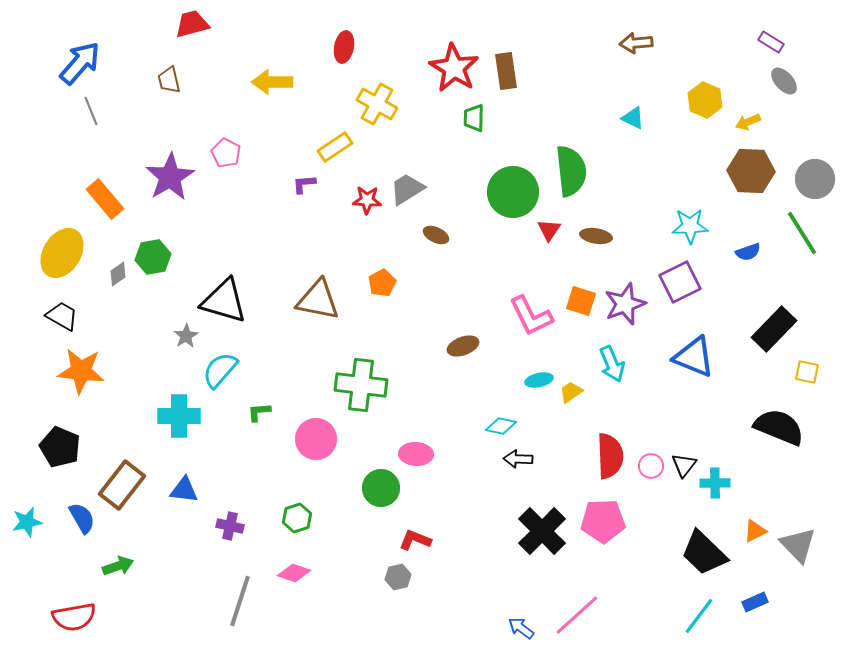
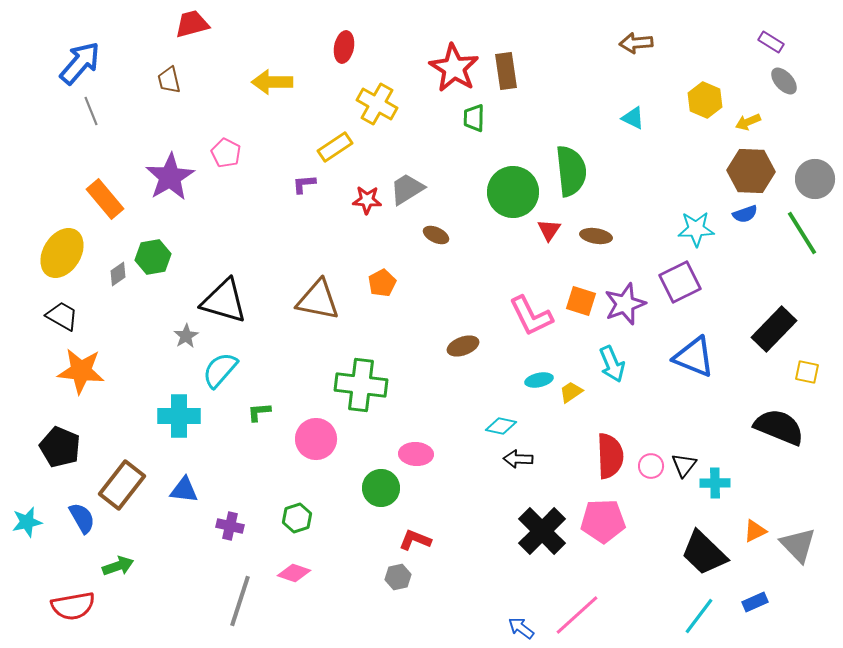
cyan star at (690, 226): moved 6 px right, 3 px down
blue semicircle at (748, 252): moved 3 px left, 38 px up
red semicircle at (74, 617): moved 1 px left, 11 px up
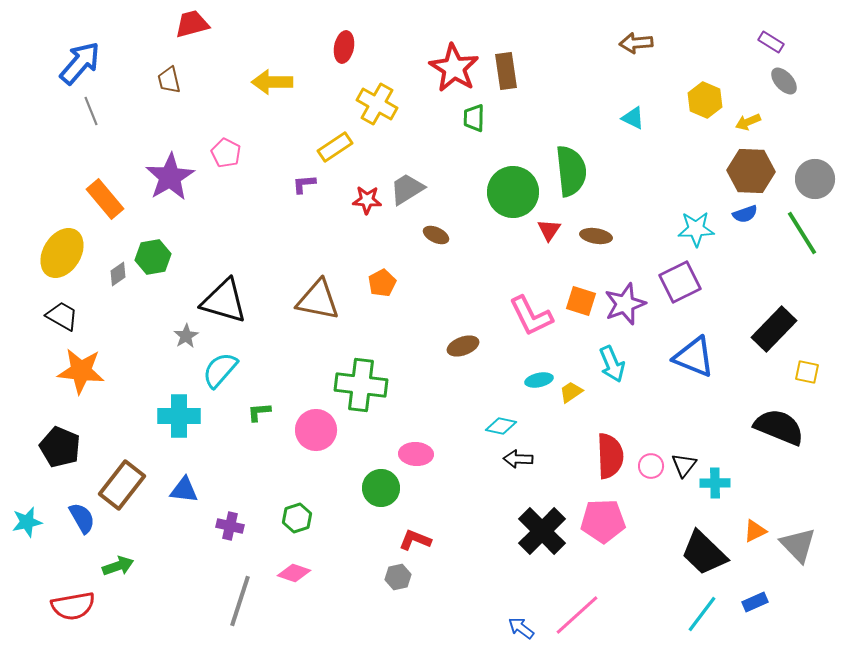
pink circle at (316, 439): moved 9 px up
cyan line at (699, 616): moved 3 px right, 2 px up
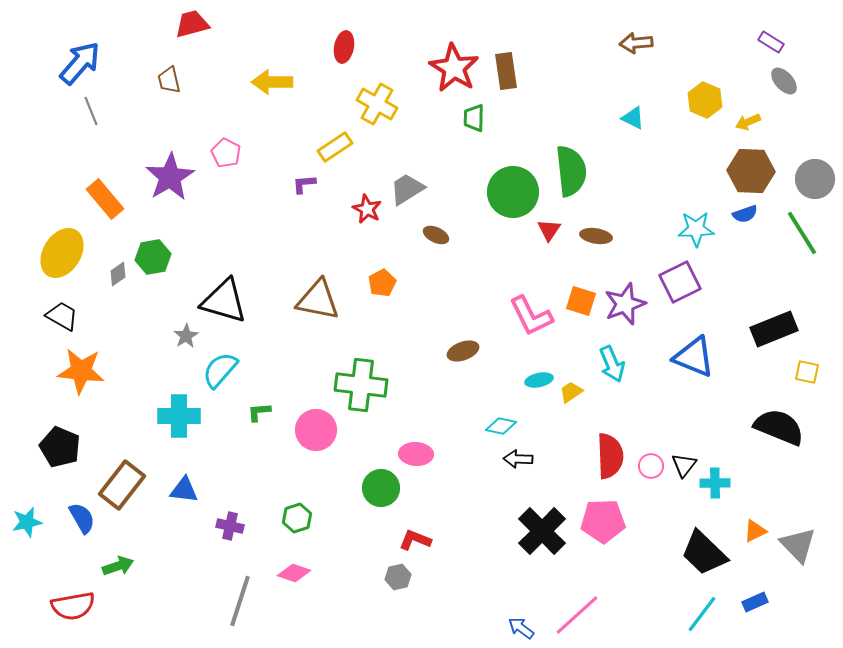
red star at (367, 200): moved 9 px down; rotated 24 degrees clockwise
black rectangle at (774, 329): rotated 24 degrees clockwise
brown ellipse at (463, 346): moved 5 px down
